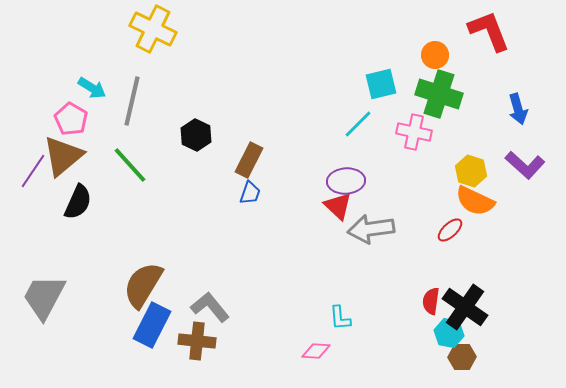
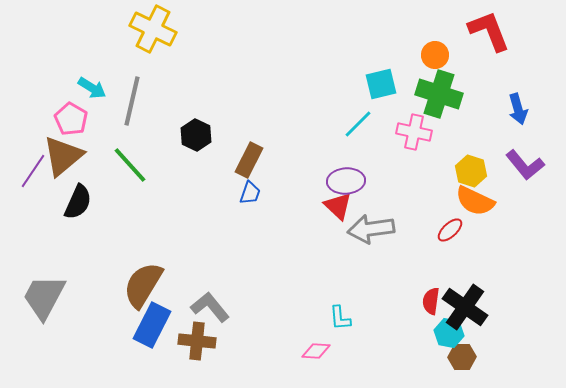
purple L-shape: rotated 9 degrees clockwise
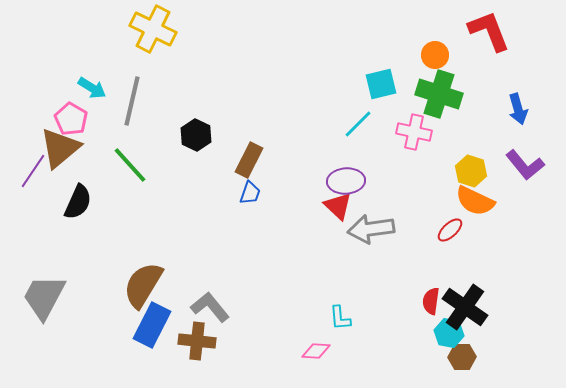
brown triangle: moved 3 px left, 8 px up
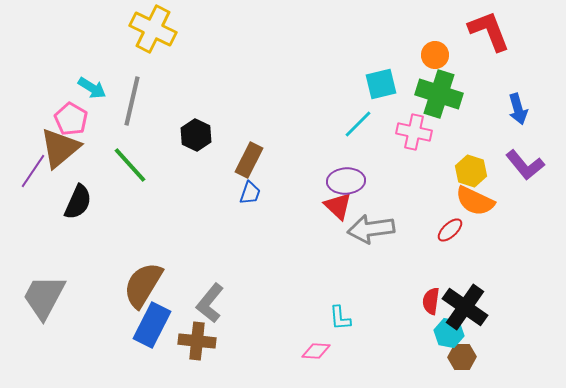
gray L-shape: moved 4 px up; rotated 102 degrees counterclockwise
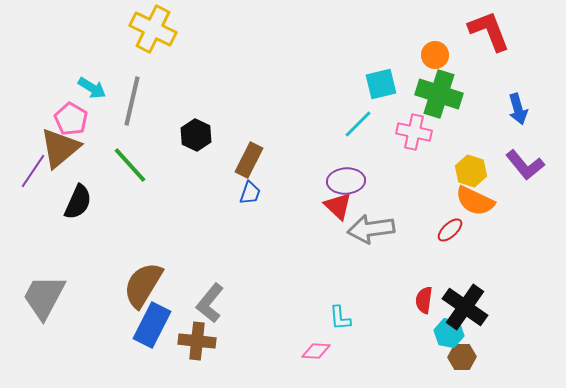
red semicircle: moved 7 px left, 1 px up
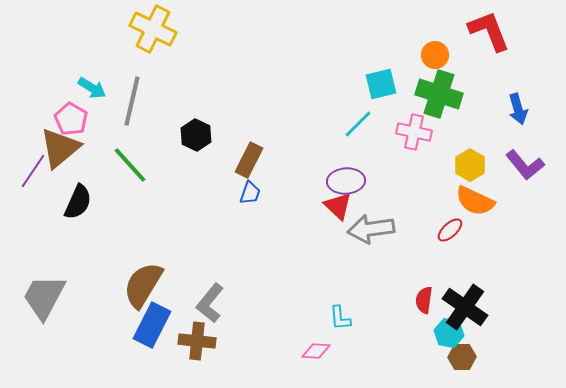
yellow hexagon: moved 1 px left, 6 px up; rotated 12 degrees clockwise
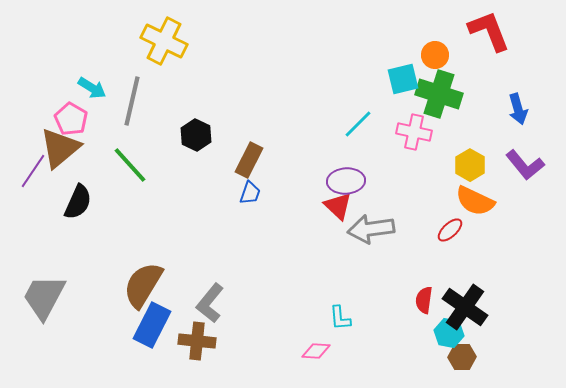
yellow cross: moved 11 px right, 12 px down
cyan square: moved 22 px right, 5 px up
